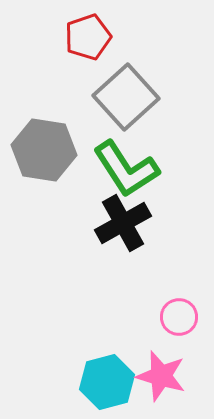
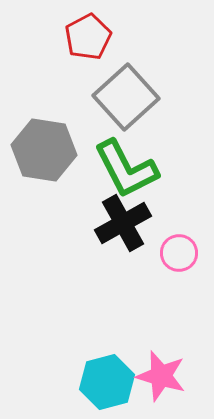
red pentagon: rotated 9 degrees counterclockwise
green L-shape: rotated 6 degrees clockwise
pink circle: moved 64 px up
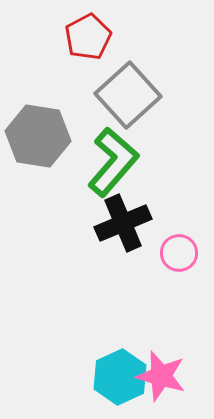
gray square: moved 2 px right, 2 px up
gray hexagon: moved 6 px left, 14 px up
green L-shape: moved 13 px left, 7 px up; rotated 112 degrees counterclockwise
black cross: rotated 6 degrees clockwise
cyan hexagon: moved 13 px right, 5 px up; rotated 10 degrees counterclockwise
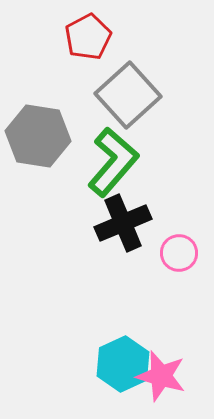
cyan hexagon: moved 3 px right, 13 px up
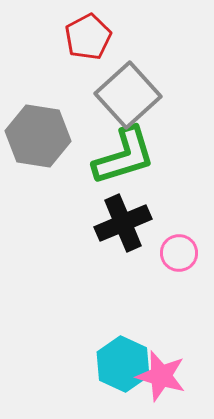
green L-shape: moved 11 px right, 6 px up; rotated 32 degrees clockwise
cyan hexagon: rotated 10 degrees counterclockwise
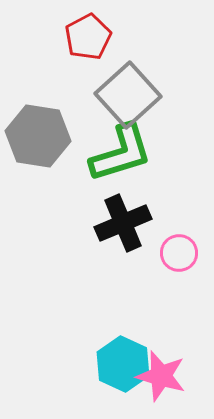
green L-shape: moved 3 px left, 3 px up
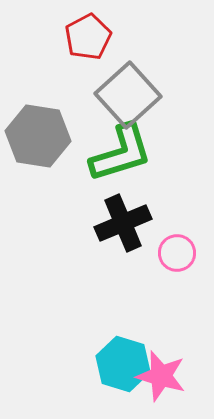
pink circle: moved 2 px left
cyan hexagon: rotated 8 degrees counterclockwise
